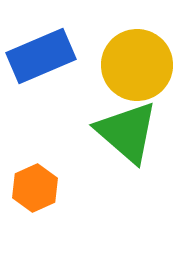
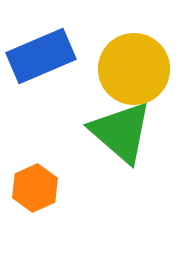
yellow circle: moved 3 px left, 4 px down
green triangle: moved 6 px left
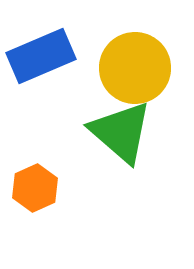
yellow circle: moved 1 px right, 1 px up
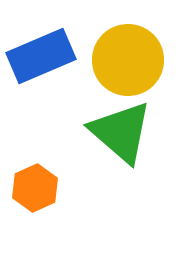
yellow circle: moved 7 px left, 8 px up
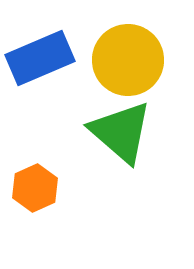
blue rectangle: moved 1 px left, 2 px down
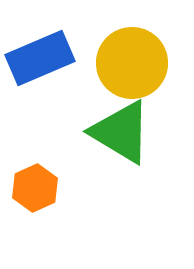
yellow circle: moved 4 px right, 3 px down
green triangle: rotated 10 degrees counterclockwise
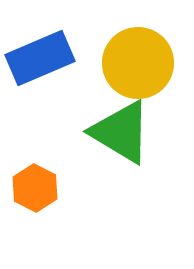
yellow circle: moved 6 px right
orange hexagon: rotated 9 degrees counterclockwise
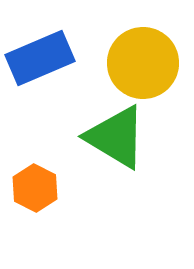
yellow circle: moved 5 px right
green triangle: moved 5 px left, 5 px down
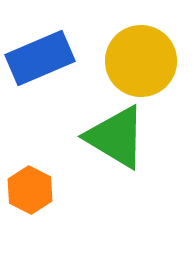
yellow circle: moved 2 px left, 2 px up
orange hexagon: moved 5 px left, 2 px down
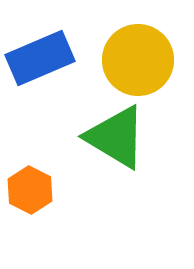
yellow circle: moved 3 px left, 1 px up
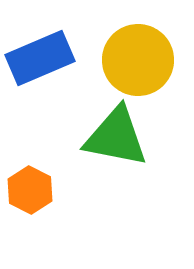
green triangle: rotated 20 degrees counterclockwise
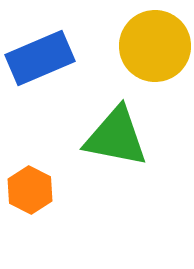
yellow circle: moved 17 px right, 14 px up
